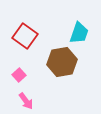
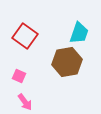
brown hexagon: moved 5 px right
pink square: moved 1 px down; rotated 24 degrees counterclockwise
pink arrow: moved 1 px left, 1 px down
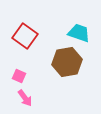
cyan trapezoid: rotated 90 degrees counterclockwise
pink arrow: moved 4 px up
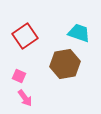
red square: rotated 20 degrees clockwise
brown hexagon: moved 2 px left, 2 px down
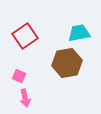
cyan trapezoid: rotated 30 degrees counterclockwise
brown hexagon: moved 2 px right, 1 px up
pink arrow: rotated 24 degrees clockwise
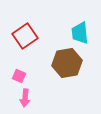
cyan trapezoid: moved 1 px right; rotated 85 degrees counterclockwise
pink arrow: rotated 18 degrees clockwise
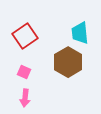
brown hexagon: moved 1 px right, 1 px up; rotated 20 degrees counterclockwise
pink square: moved 5 px right, 4 px up
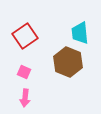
brown hexagon: rotated 8 degrees counterclockwise
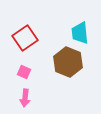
red square: moved 2 px down
